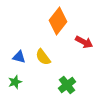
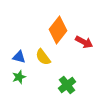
orange diamond: moved 9 px down
green star: moved 4 px right, 5 px up
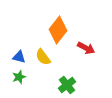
red arrow: moved 2 px right, 6 px down
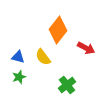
blue triangle: moved 1 px left
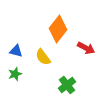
orange diamond: moved 1 px up
blue triangle: moved 2 px left, 6 px up
green star: moved 4 px left, 3 px up
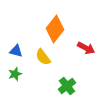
orange diamond: moved 3 px left
green cross: moved 1 px down
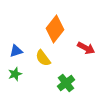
blue triangle: rotated 32 degrees counterclockwise
yellow semicircle: moved 1 px down
green cross: moved 1 px left, 3 px up
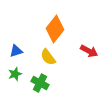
red arrow: moved 3 px right, 3 px down
yellow semicircle: moved 5 px right, 1 px up
green cross: moved 26 px left; rotated 24 degrees counterclockwise
